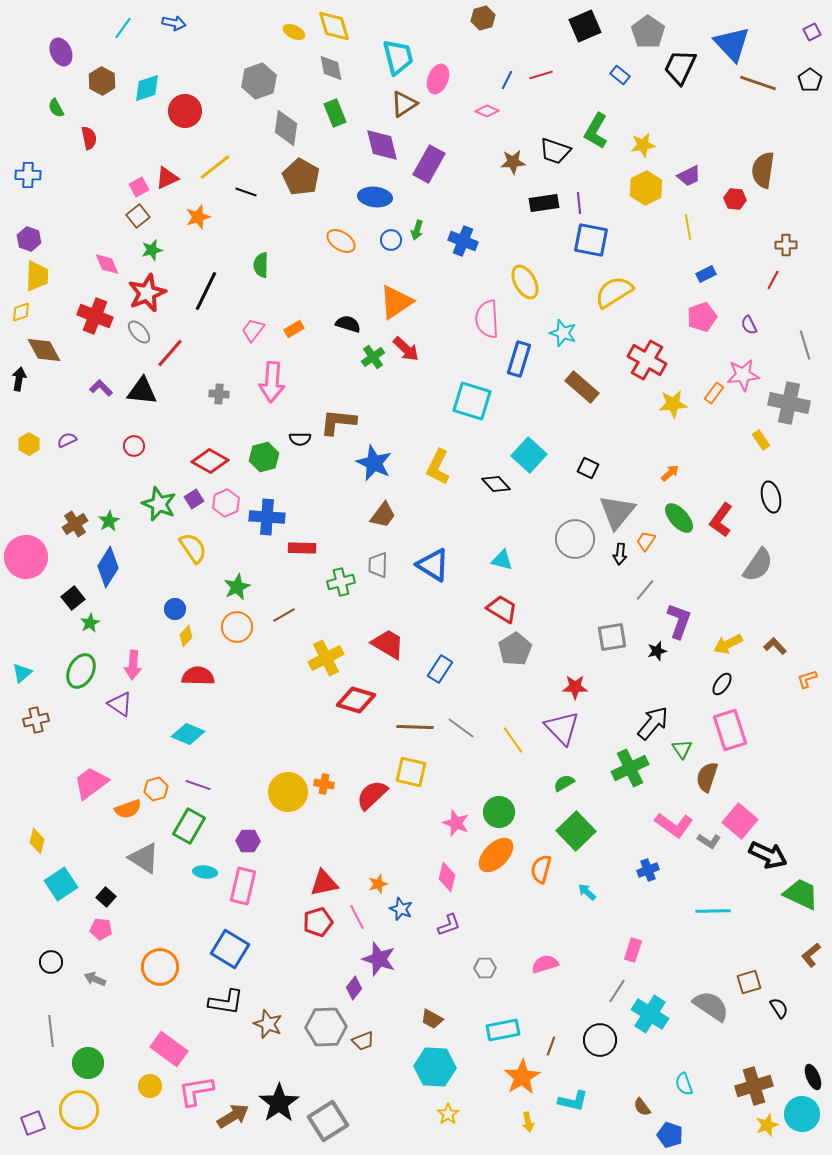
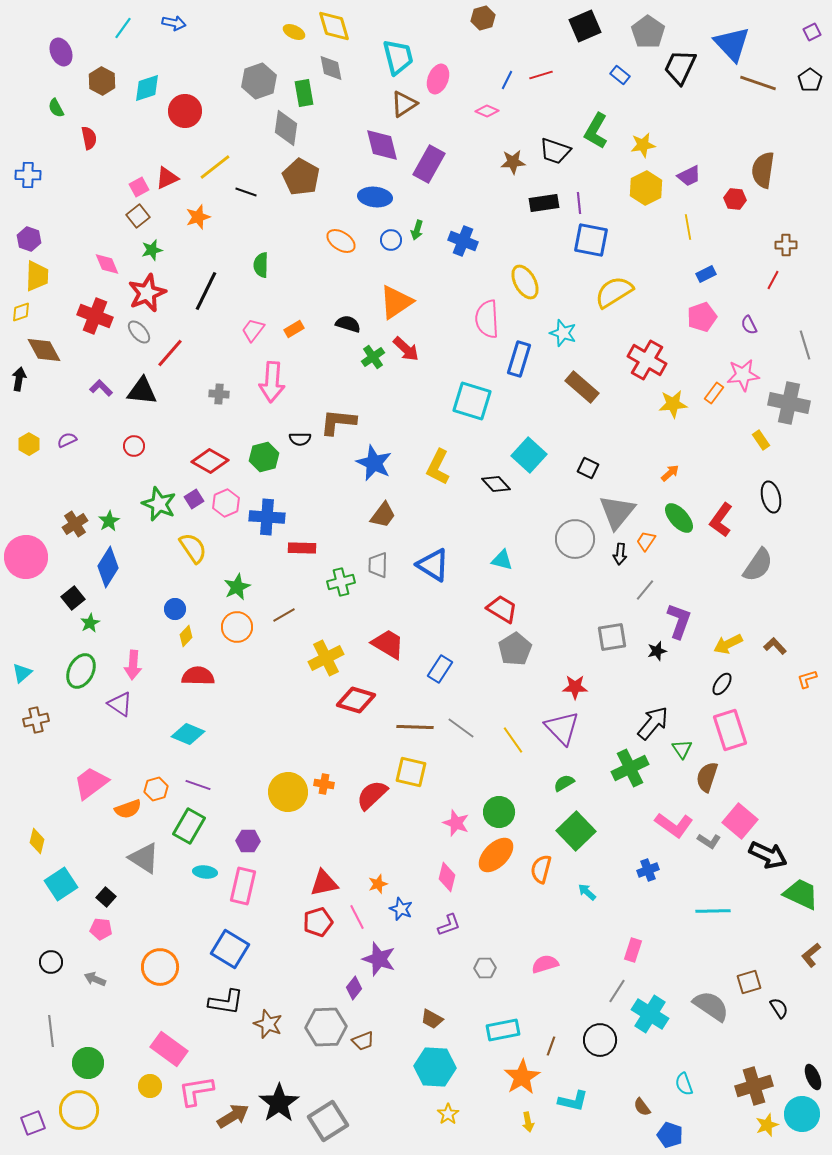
green rectangle at (335, 113): moved 31 px left, 20 px up; rotated 12 degrees clockwise
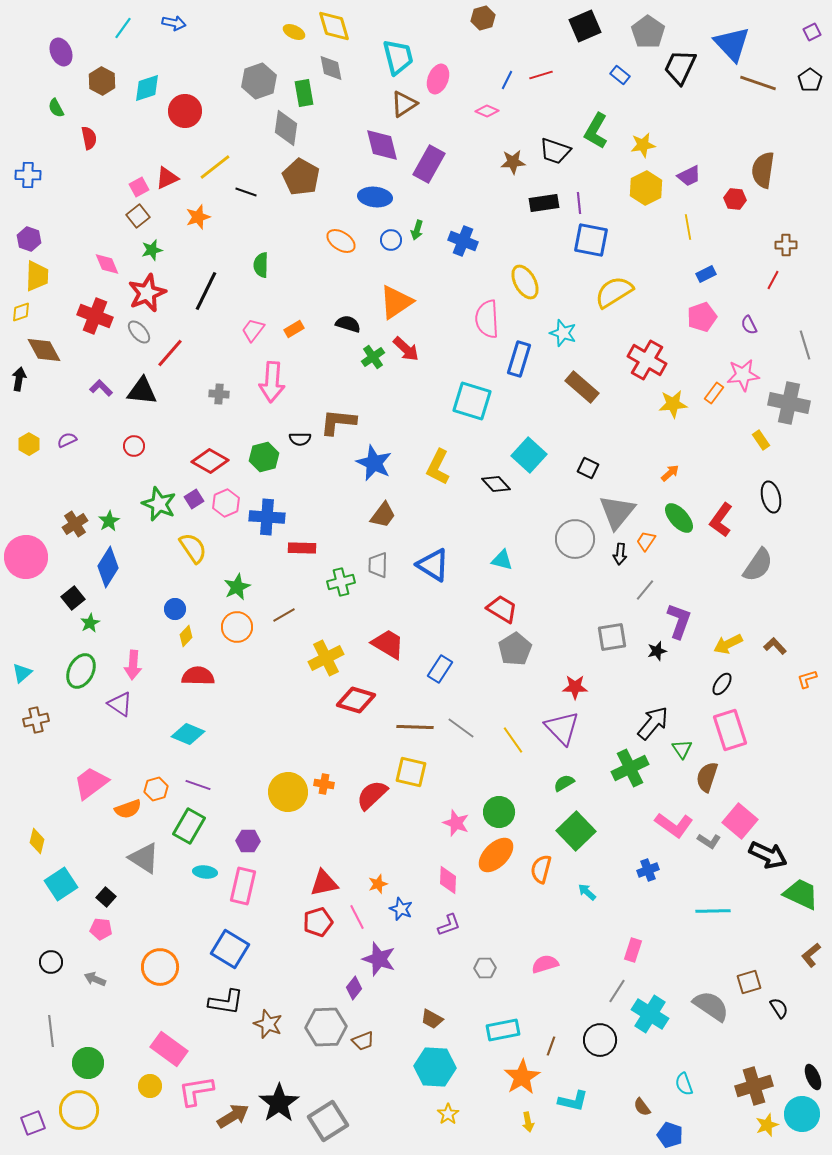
pink diamond at (447, 877): moved 1 px right, 3 px down; rotated 12 degrees counterclockwise
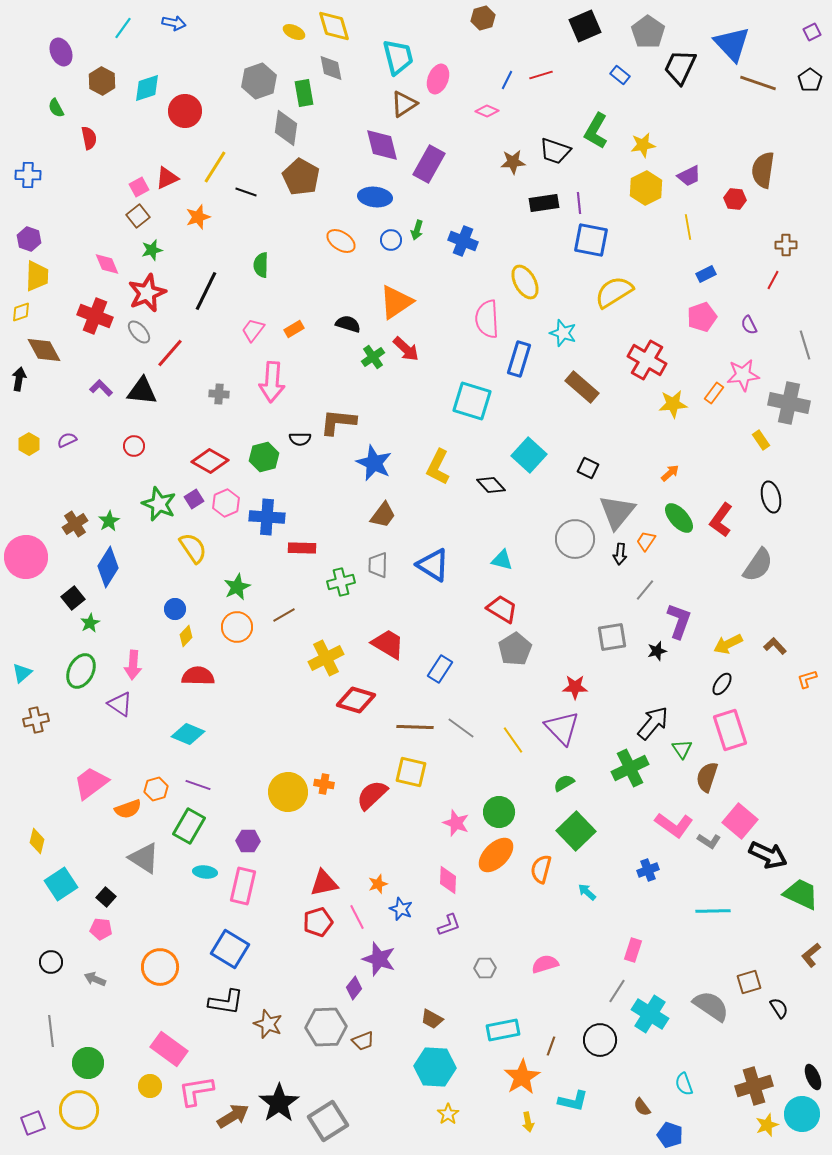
yellow line at (215, 167): rotated 20 degrees counterclockwise
black diamond at (496, 484): moved 5 px left, 1 px down
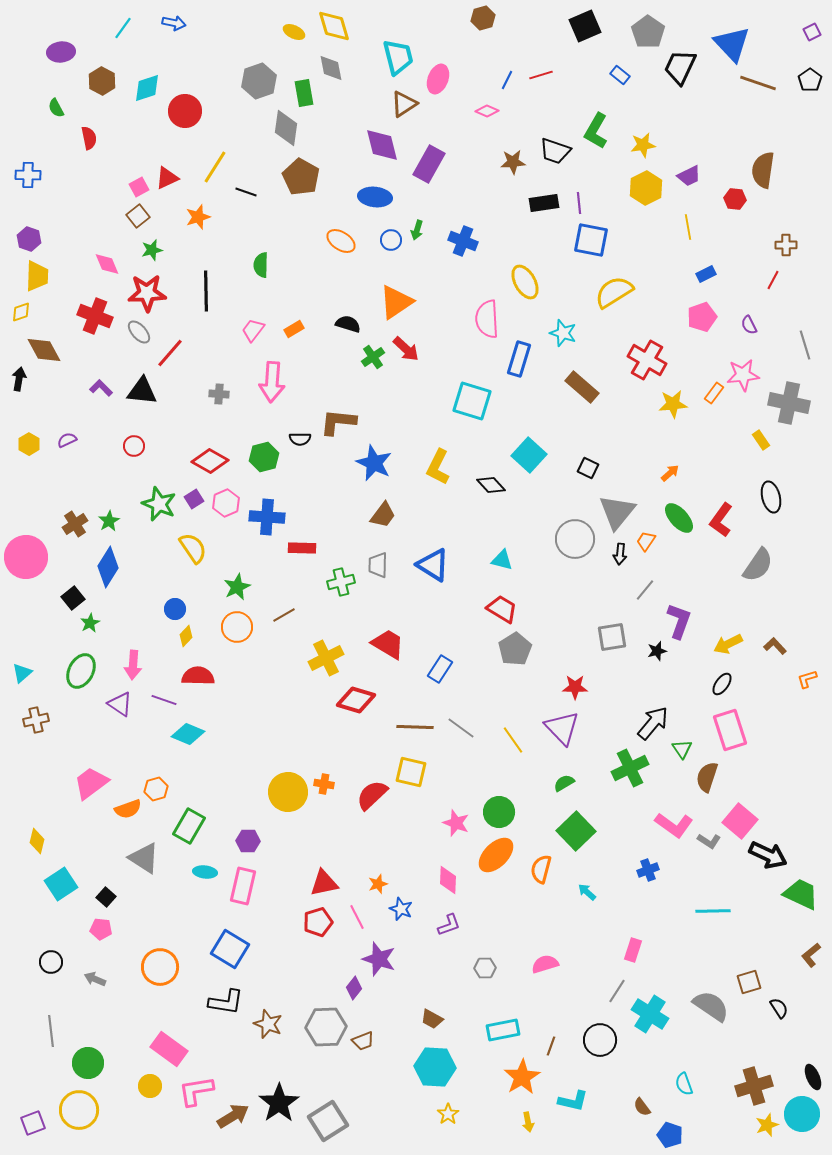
purple ellipse at (61, 52): rotated 72 degrees counterclockwise
black line at (206, 291): rotated 27 degrees counterclockwise
red star at (147, 293): rotated 21 degrees clockwise
purple line at (198, 785): moved 34 px left, 85 px up
